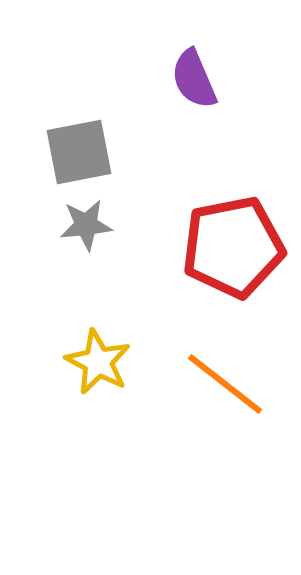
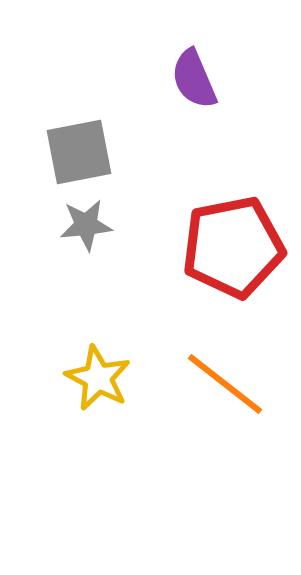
yellow star: moved 16 px down
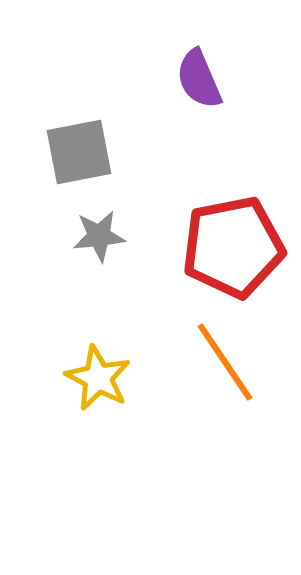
purple semicircle: moved 5 px right
gray star: moved 13 px right, 11 px down
orange line: moved 22 px up; rotated 18 degrees clockwise
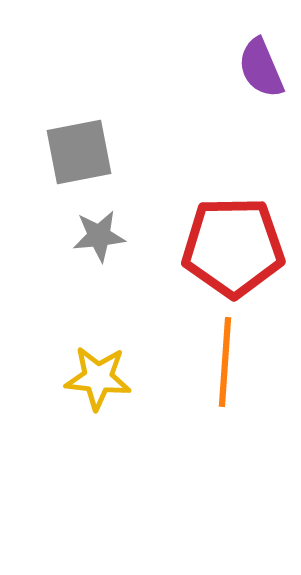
purple semicircle: moved 62 px right, 11 px up
red pentagon: rotated 10 degrees clockwise
orange line: rotated 38 degrees clockwise
yellow star: rotated 22 degrees counterclockwise
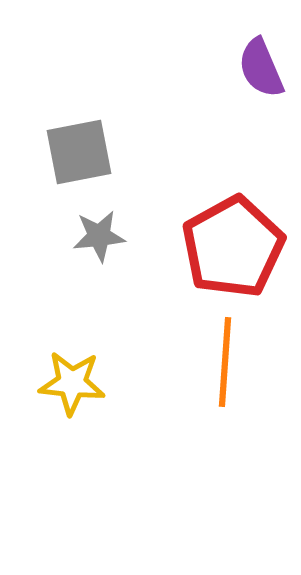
red pentagon: rotated 28 degrees counterclockwise
yellow star: moved 26 px left, 5 px down
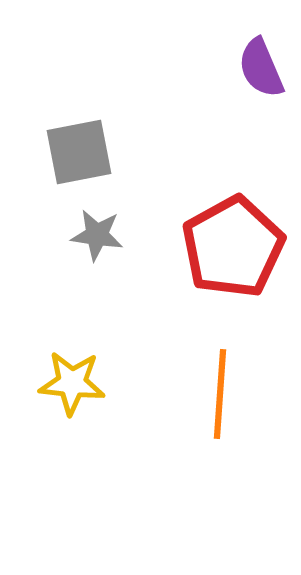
gray star: moved 2 px left, 1 px up; rotated 14 degrees clockwise
orange line: moved 5 px left, 32 px down
